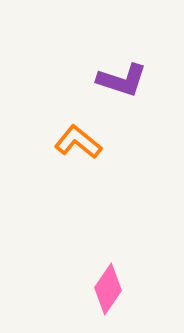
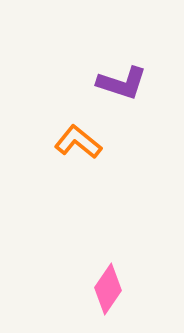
purple L-shape: moved 3 px down
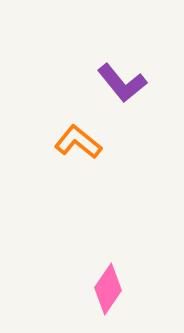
purple L-shape: rotated 33 degrees clockwise
